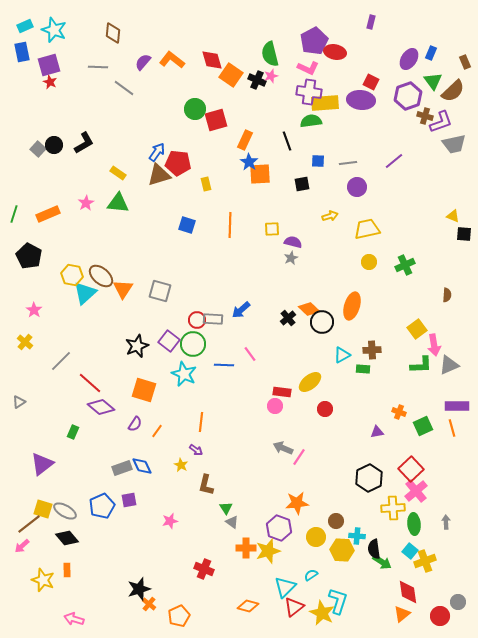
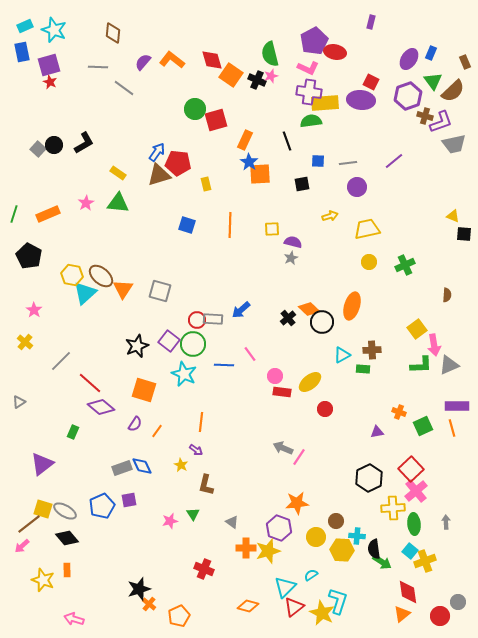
pink circle at (275, 406): moved 30 px up
green triangle at (226, 508): moved 33 px left, 6 px down
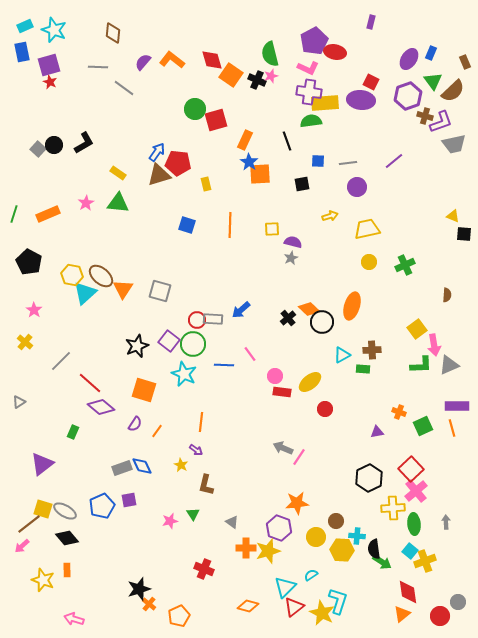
black pentagon at (29, 256): moved 6 px down
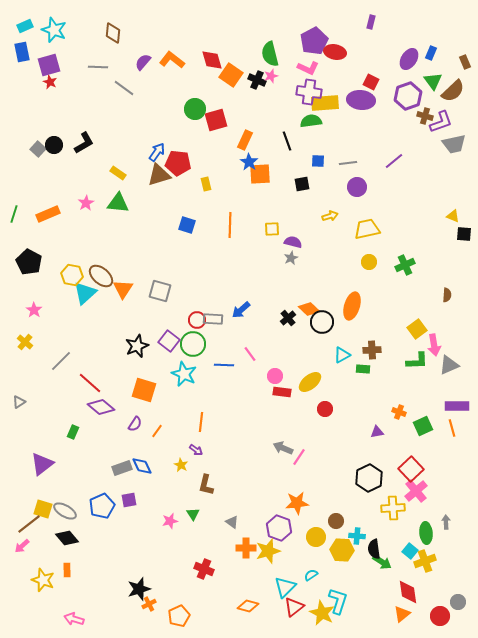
green L-shape at (421, 365): moved 4 px left, 4 px up
green ellipse at (414, 524): moved 12 px right, 9 px down
orange cross at (149, 604): rotated 24 degrees clockwise
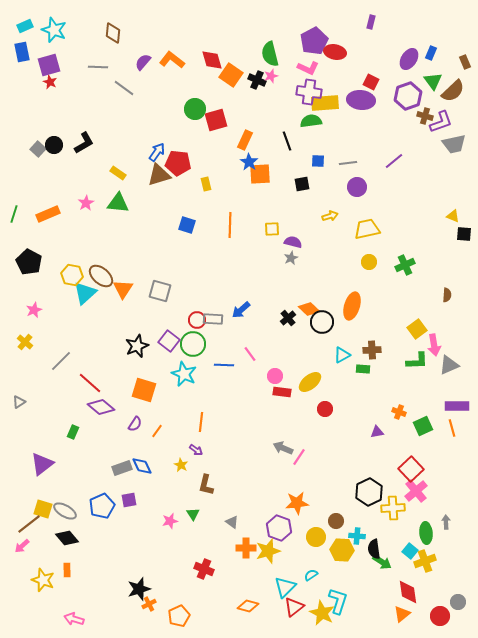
pink star at (34, 310): rotated 14 degrees clockwise
black hexagon at (369, 478): moved 14 px down
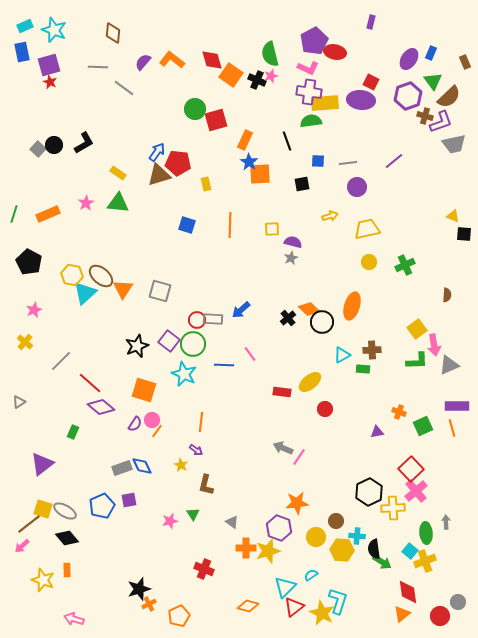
brown semicircle at (453, 91): moved 4 px left, 6 px down
pink circle at (275, 376): moved 123 px left, 44 px down
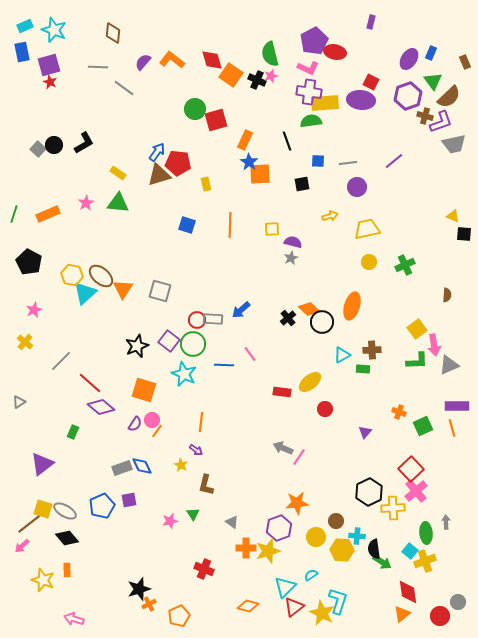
purple triangle at (377, 432): moved 12 px left; rotated 40 degrees counterclockwise
purple hexagon at (279, 528): rotated 20 degrees clockwise
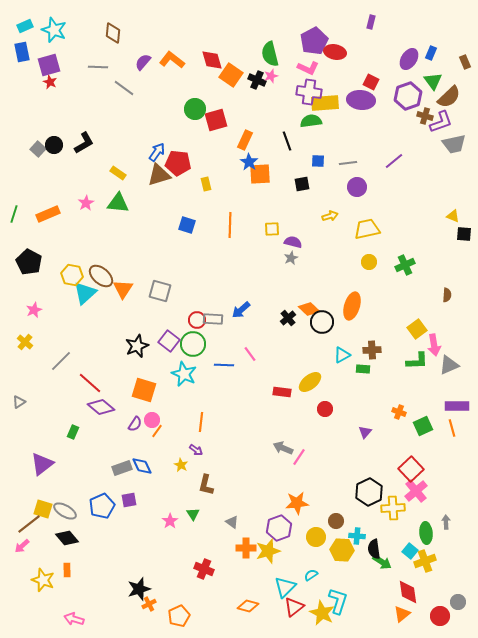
pink star at (170, 521): rotated 21 degrees counterclockwise
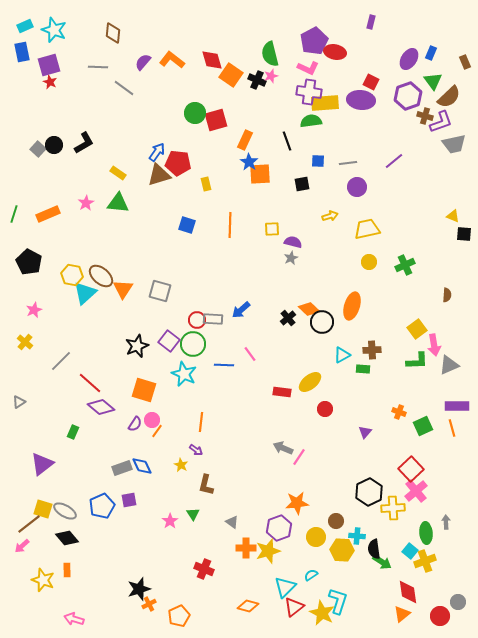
green circle at (195, 109): moved 4 px down
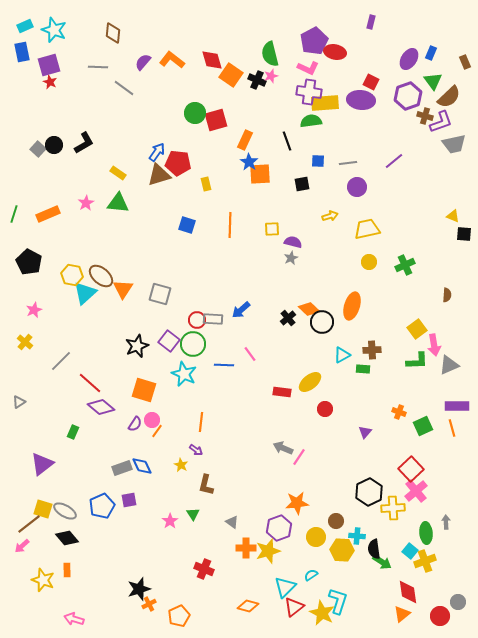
gray square at (160, 291): moved 3 px down
